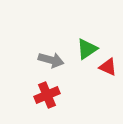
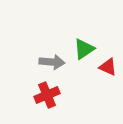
green triangle: moved 3 px left
gray arrow: moved 1 px right, 2 px down; rotated 10 degrees counterclockwise
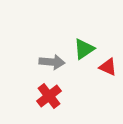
red cross: moved 2 px right, 1 px down; rotated 15 degrees counterclockwise
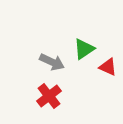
gray arrow: rotated 20 degrees clockwise
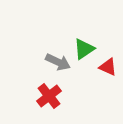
gray arrow: moved 6 px right
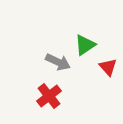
green triangle: moved 1 px right, 4 px up
red triangle: rotated 24 degrees clockwise
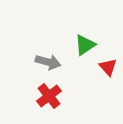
gray arrow: moved 10 px left; rotated 10 degrees counterclockwise
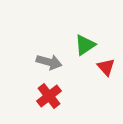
gray arrow: moved 1 px right
red triangle: moved 2 px left
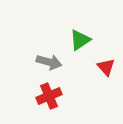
green triangle: moved 5 px left, 5 px up
red cross: rotated 15 degrees clockwise
